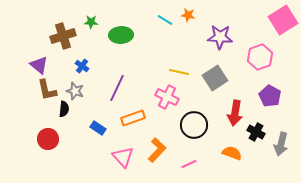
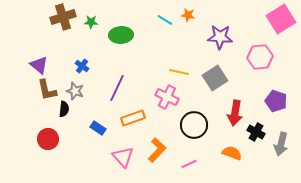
pink square: moved 2 px left, 1 px up
brown cross: moved 19 px up
pink hexagon: rotated 15 degrees clockwise
purple pentagon: moved 6 px right, 5 px down; rotated 10 degrees counterclockwise
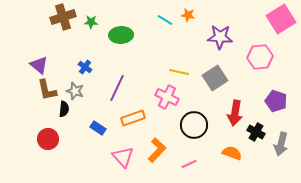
blue cross: moved 3 px right, 1 px down
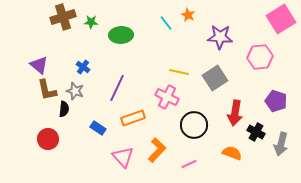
orange star: rotated 16 degrees clockwise
cyan line: moved 1 px right, 3 px down; rotated 21 degrees clockwise
blue cross: moved 2 px left
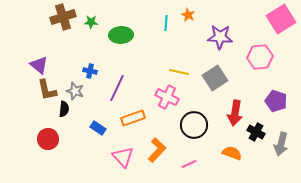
cyan line: rotated 42 degrees clockwise
blue cross: moved 7 px right, 4 px down; rotated 24 degrees counterclockwise
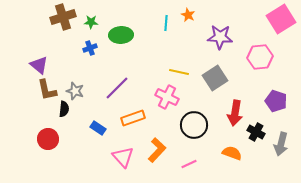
blue cross: moved 23 px up; rotated 32 degrees counterclockwise
purple line: rotated 20 degrees clockwise
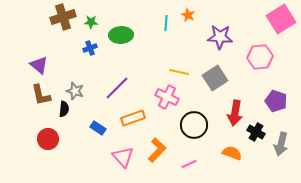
brown L-shape: moved 6 px left, 5 px down
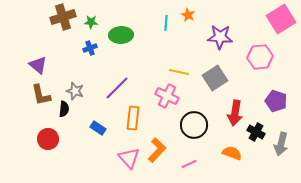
purple triangle: moved 1 px left
pink cross: moved 1 px up
orange rectangle: rotated 65 degrees counterclockwise
pink triangle: moved 6 px right, 1 px down
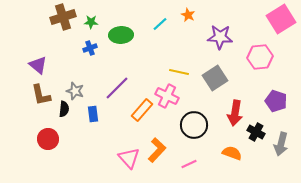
cyan line: moved 6 px left, 1 px down; rotated 42 degrees clockwise
orange rectangle: moved 9 px right, 8 px up; rotated 35 degrees clockwise
blue rectangle: moved 5 px left, 14 px up; rotated 49 degrees clockwise
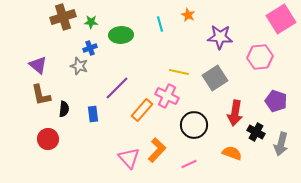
cyan line: rotated 63 degrees counterclockwise
gray star: moved 4 px right, 25 px up
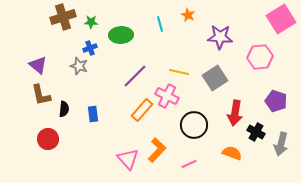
purple line: moved 18 px right, 12 px up
pink triangle: moved 1 px left, 1 px down
